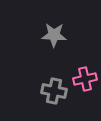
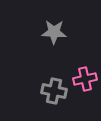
gray star: moved 3 px up
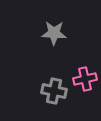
gray star: moved 1 px down
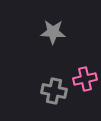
gray star: moved 1 px left, 1 px up
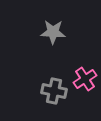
pink cross: rotated 20 degrees counterclockwise
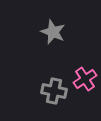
gray star: rotated 20 degrees clockwise
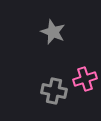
pink cross: rotated 15 degrees clockwise
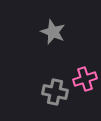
gray cross: moved 1 px right, 1 px down
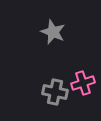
pink cross: moved 2 px left, 4 px down
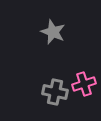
pink cross: moved 1 px right, 1 px down
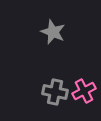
pink cross: moved 7 px down; rotated 10 degrees counterclockwise
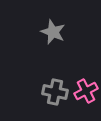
pink cross: moved 2 px right
